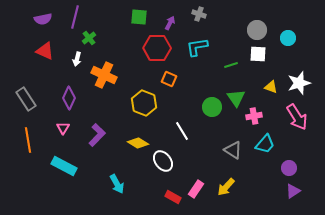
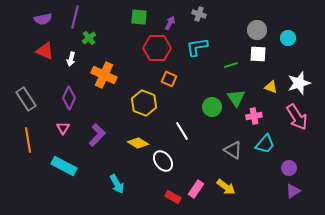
white arrow: moved 6 px left
yellow arrow: rotated 96 degrees counterclockwise
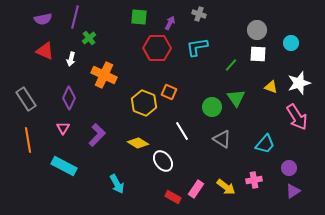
cyan circle: moved 3 px right, 5 px down
green line: rotated 32 degrees counterclockwise
orange square: moved 13 px down
pink cross: moved 64 px down
gray triangle: moved 11 px left, 11 px up
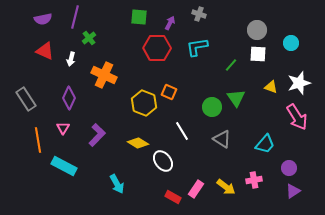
orange line: moved 10 px right
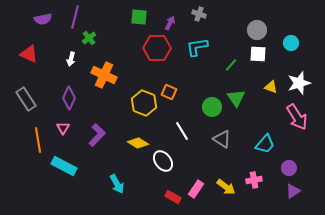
red triangle: moved 16 px left, 3 px down
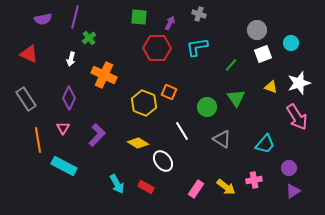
white square: moved 5 px right; rotated 24 degrees counterclockwise
green circle: moved 5 px left
red rectangle: moved 27 px left, 10 px up
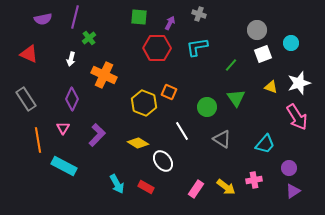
purple diamond: moved 3 px right, 1 px down
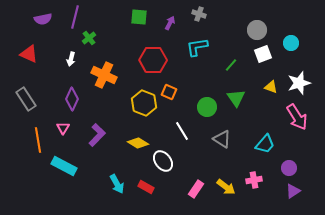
red hexagon: moved 4 px left, 12 px down
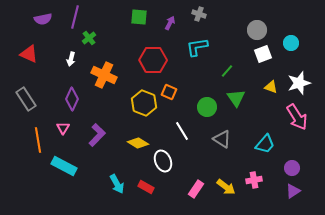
green line: moved 4 px left, 6 px down
white ellipse: rotated 15 degrees clockwise
purple circle: moved 3 px right
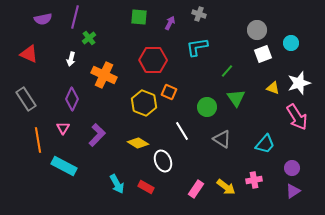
yellow triangle: moved 2 px right, 1 px down
